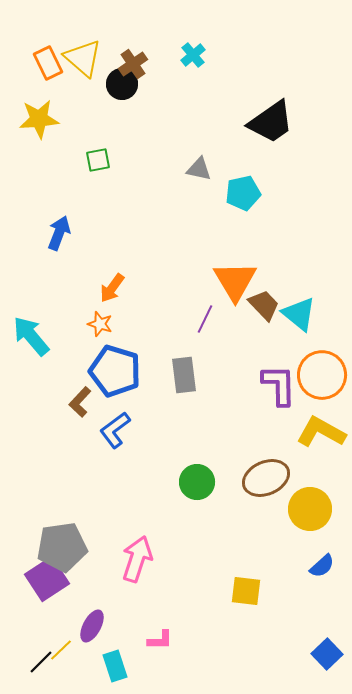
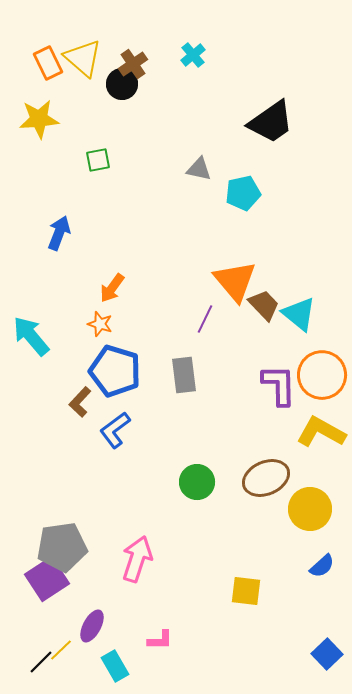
orange triangle: rotated 9 degrees counterclockwise
cyan rectangle: rotated 12 degrees counterclockwise
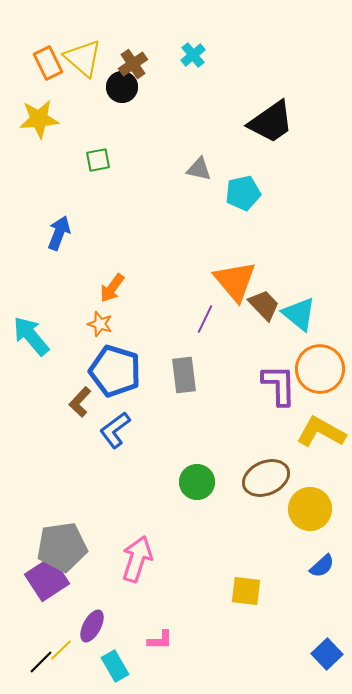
black circle: moved 3 px down
orange circle: moved 2 px left, 6 px up
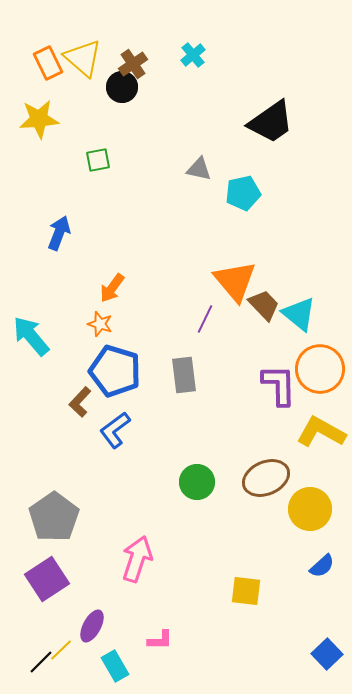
gray pentagon: moved 8 px left, 30 px up; rotated 27 degrees counterclockwise
